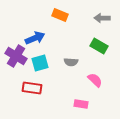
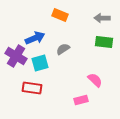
green rectangle: moved 5 px right, 4 px up; rotated 24 degrees counterclockwise
gray semicircle: moved 8 px left, 13 px up; rotated 144 degrees clockwise
pink rectangle: moved 4 px up; rotated 24 degrees counterclockwise
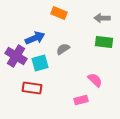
orange rectangle: moved 1 px left, 2 px up
